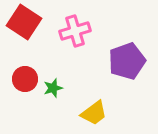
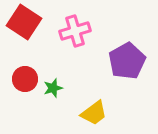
purple pentagon: rotated 9 degrees counterclockwise
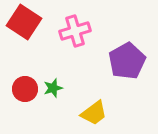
red circle: moved 10 px down
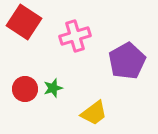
pink cross: moved 5 px down
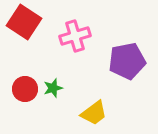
purple pentagon: rotated 18 degrees clockwise
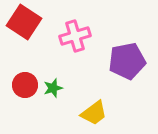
red circle: moved 4 px up
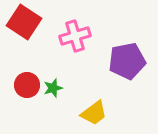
red circle: moved 2 px right
